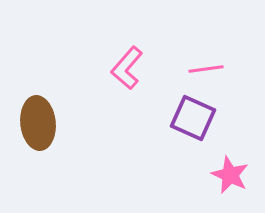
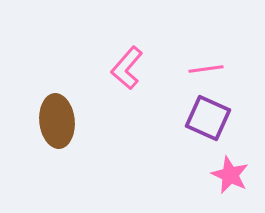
purple square: moved 15 px right
brown ellipse: moved 19 px right, 2 px up
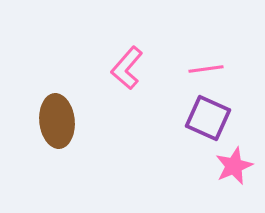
pink star: moved 4 px right, 9 px up; rotated 24 degrees clockwise
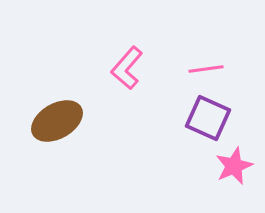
brown ellipse: rotated 66 degrees clockwise
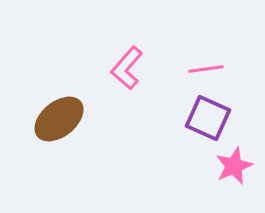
brown ellipse: moved 2 px right, 2 px up; rotated 9 degrees counterclockwise
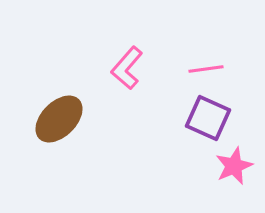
brown ellipse: rotated 6 degrees counterclockwise
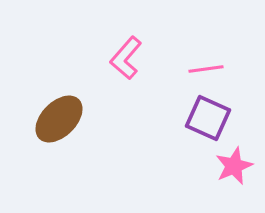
pink L-shape: moved 1 px left, 10 px up
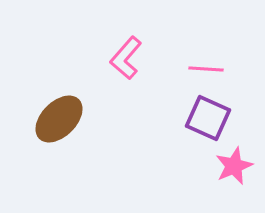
pink line: rotated 12 degrees clockwise
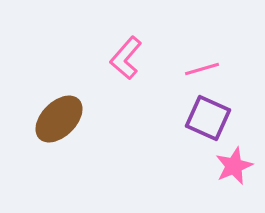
pink line: moved 4 px left; rotated 20 degrees counterclockwise
